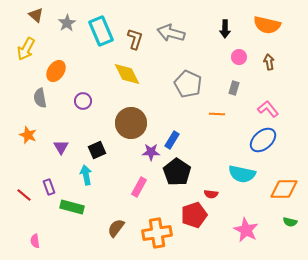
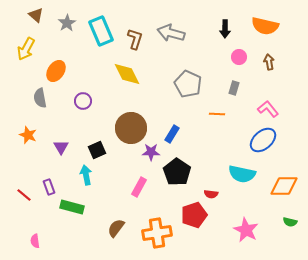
orange semicircle: moved 2 px left, 1 px down
brown circle: moved 5 px down
blue rectangle: moved 6 px up
orange diamond: moved 3 px up
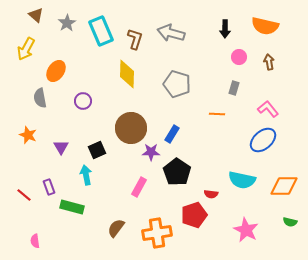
yellow diamond: rotated 28 degrees clockwise
gray pentagon: moved 11 px left; rotated 8 degrees counterclockwise
cyan semicircle: moved 6 px down
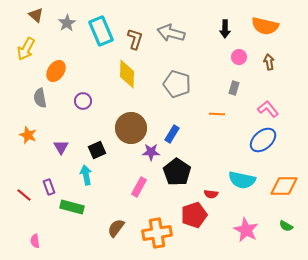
green semicircle: moved 4 px left, 4 px down; rotated 16 degrees clockwise
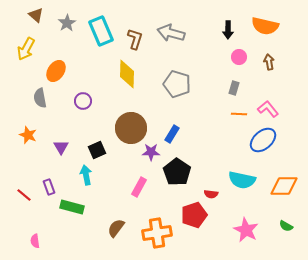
black arrow: moved 3 px right, 1 px down
orange line: moved 22 px right
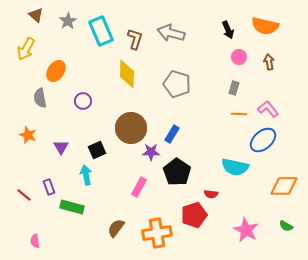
gray star: moved 1 px right, 2 px up
black arrow: rotated 24 degrees counterclockwise
cyan semicircle: moved 7 px left, 13 px up
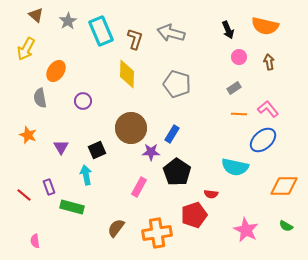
gray rectangle: rotated 40 degrees clockwise
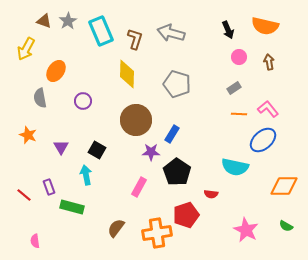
brown triangle: moved 8 px right, 6 px down; rotated 21 degrees counterclockwise
brown circle: moved 5 px right, 8 px up
black square: rotated 36 degrees counterclockwise
red pentagon: moved 8 px left
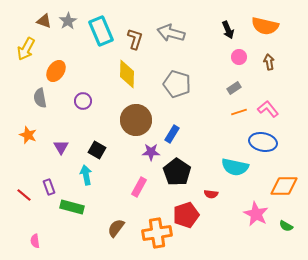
orange line: moved 2 px up; rotated 21 degrees counterclockwise
blue ellipse: moved 2 px down; rotated 52 degrees clockwise
pink star: moved 10 px right, 16 px up
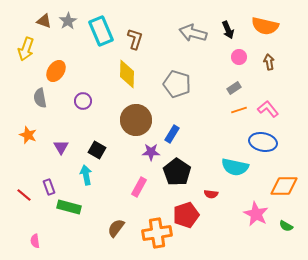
gray arrow: moved 22 px right
yellow arrow: rotated 10 degrees counterclockwise
orange line: moved 2 px up
green rectangle: moved 3 px left
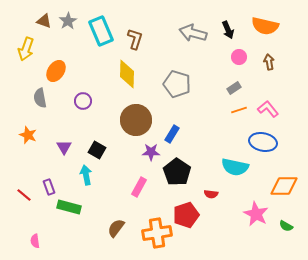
purple triangle: moved 3 px right
